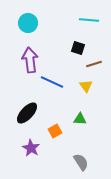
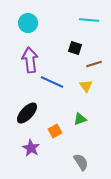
black square: moved 3 px left
green triangle: rotated 24 degrees counterclockwise
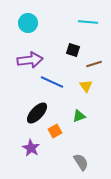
cyan line: moved 1 px left, 2 px down
black square: moved 2 px left, 2 px down
purple arrow: rotated 90 degrees clockwise
black ellipse: moved 10 px right
green triangle: moved 1 px left, 3 px up
